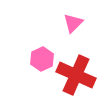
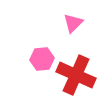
pink hexagon: rotated 20 degrees clockwise
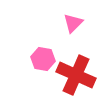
pink hexagon: moved 1 px right; rotated 15 degrees clockwise
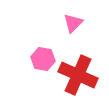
red cross: moved 2 px right
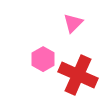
pink hexagon: rotated 20 degrees clockwise
